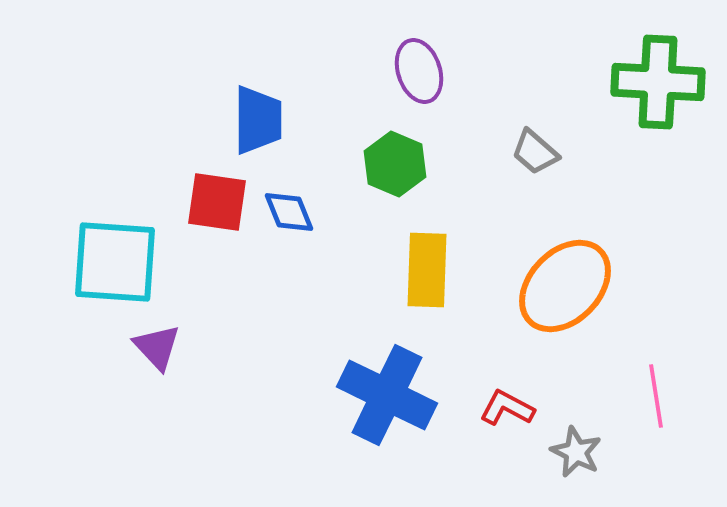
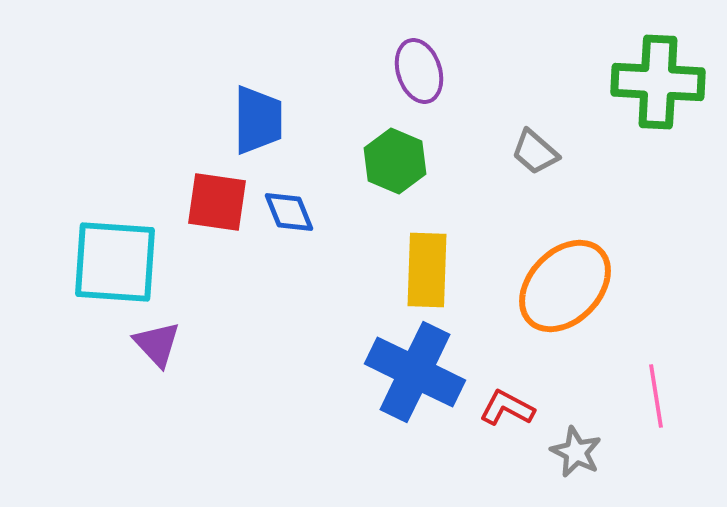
green hexagon: moved 3 px up
purple triangle: moved 3 px up
blue cross: moved 28 px right, 23 px up
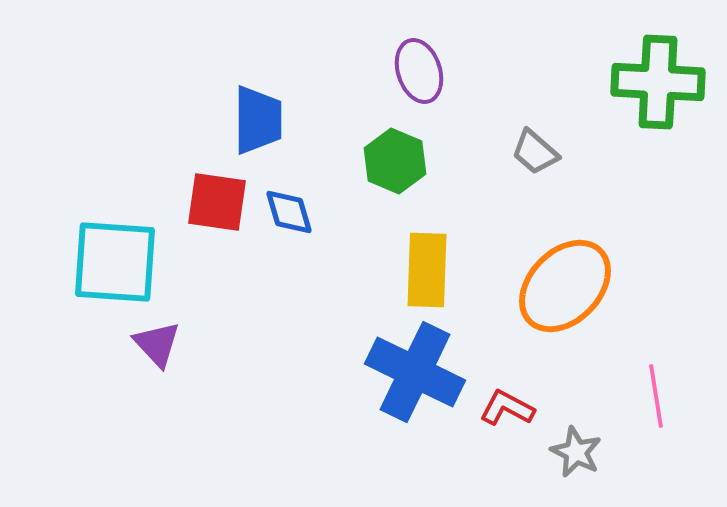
blue diamond: rotated 6 degrees clockwise
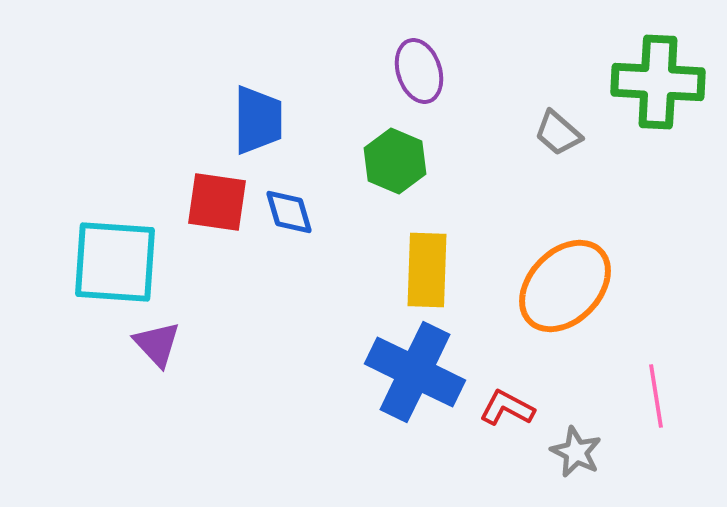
gray trapezoid: moved 23 px right, 19 px up
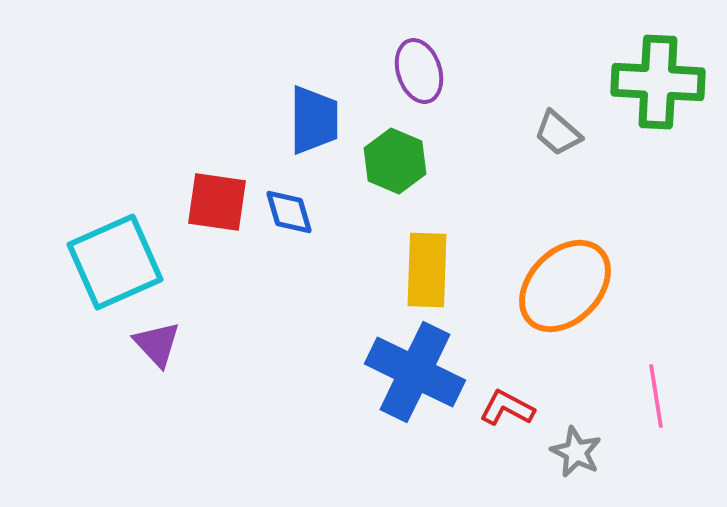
blue trapezoid: moved 56 px right
cyan square: rotated 28 degrees counterclockwise
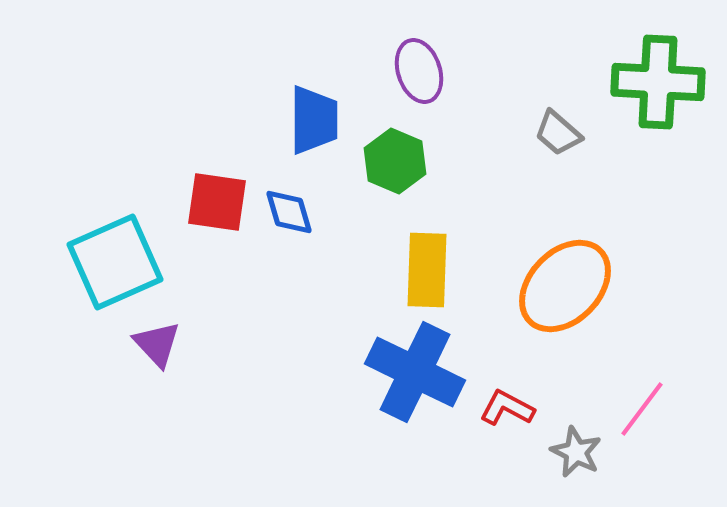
pink line: moved 14 px left, 13 px down; rotated 46 degrees clockwise
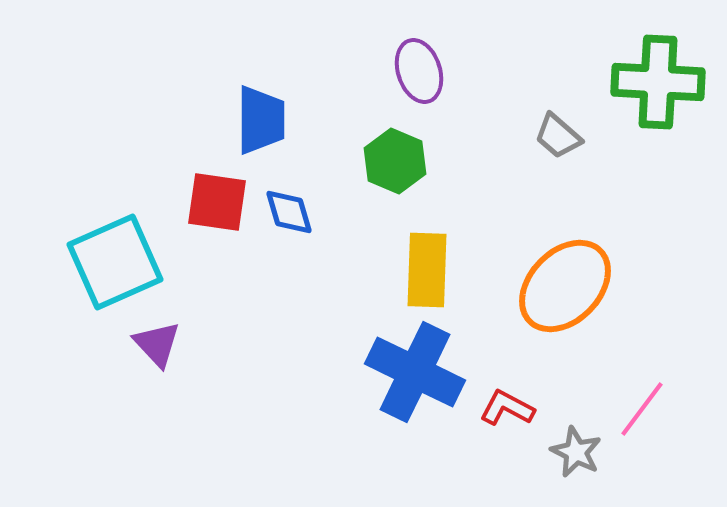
blue trapezoid: moved 53 px left
gray trapezoid: moved 3 px down
